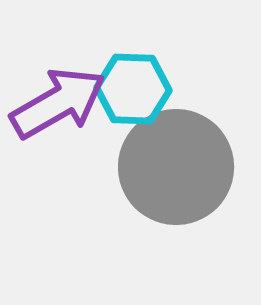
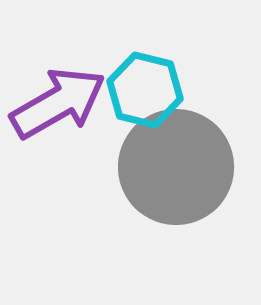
cyan hexagon: moved 12 px right, 1 px down; rotated 12 degrees clockwise
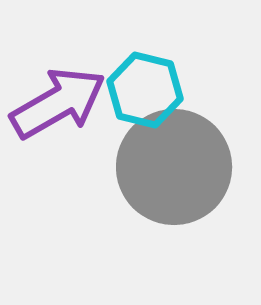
gray circle: moved 2 px left
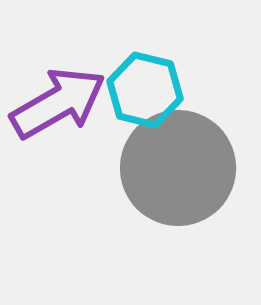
gray circle: moved 4 px right, 1 px down
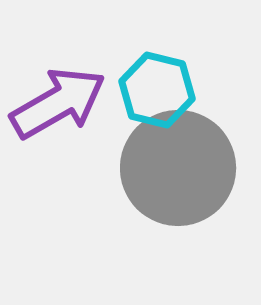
cyan hexagon: moved 12 px right
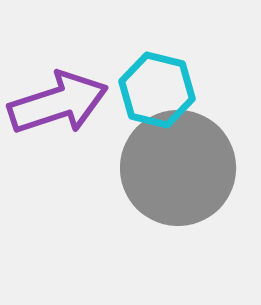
purple arrow: rotated 12 degrees clockwise
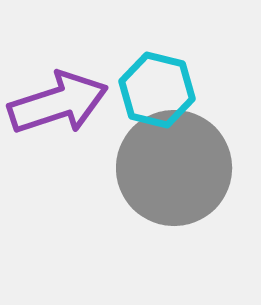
gray circle: moved 4 px left
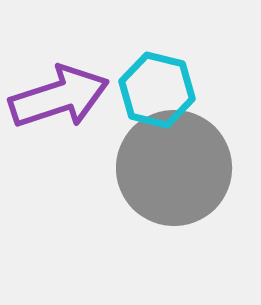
purple arrow: moved 1 px right, 6 px up
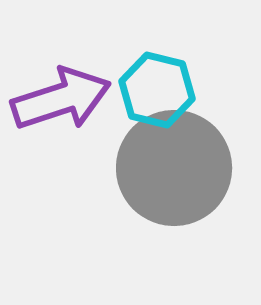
purple arrow: moved 2 px right, 2 px down
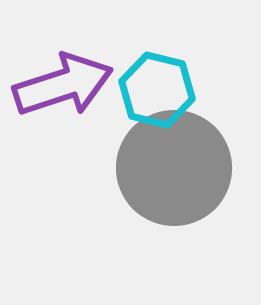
purple arrow: moved 2 px right, 14 px up
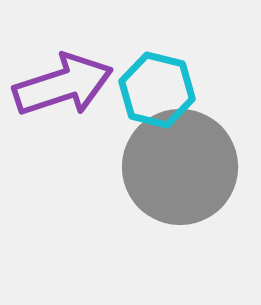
gray circle: moved 6 px right, 1 px up
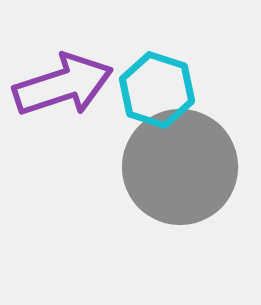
cyan hexagon: rotated 4 degrees clockwise
